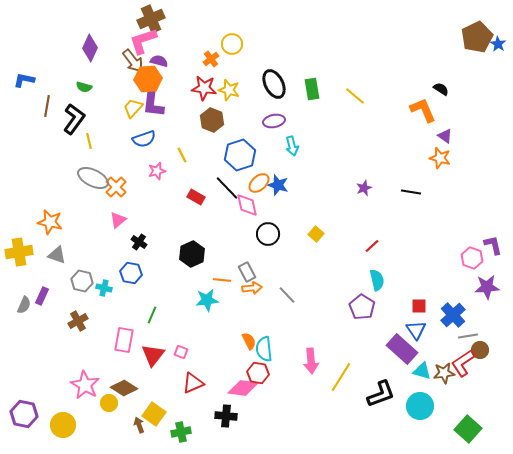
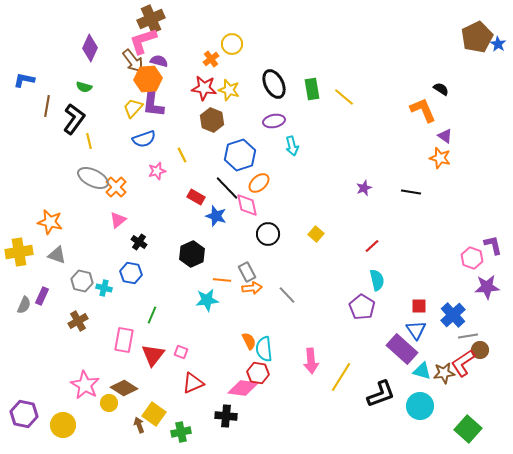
yellow line at (355, 96): moved 11 px left, 1 px down
blue star at (278, 185): moved 62 px left, 31 px down
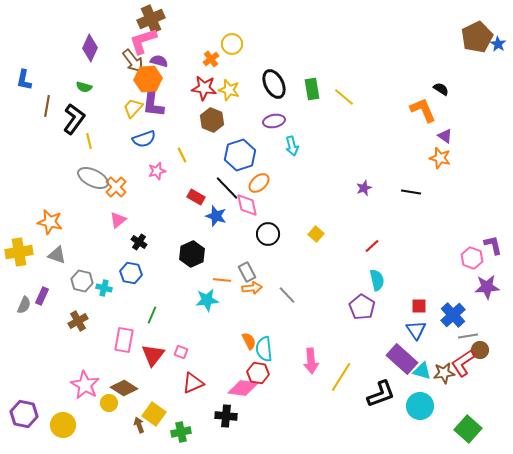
blue L-shape at (24, 80): rotated 90 degrees counterclockwise
purple rectangle at (402, 349): moved 10 px down
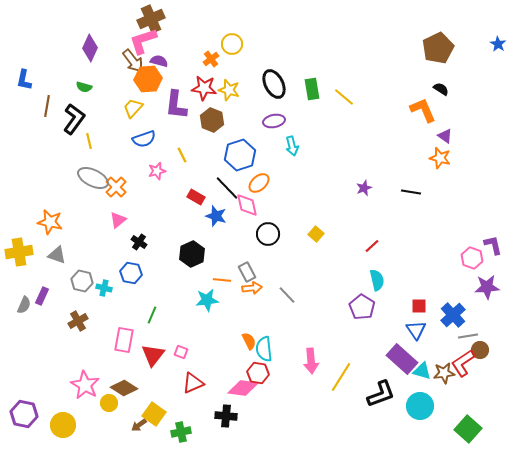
brown pentagon at (477, 37): moved 39 px left, 11 px down
purple L-shape at (153, 103): moved 23 px right, 2 px down
brown arrow at (139, 425): rotated 105 degrees counterclockwise
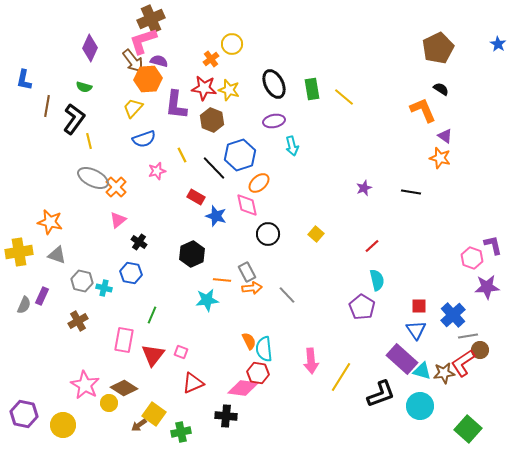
black line at (227, 188): moved 13 px left, 20 px up
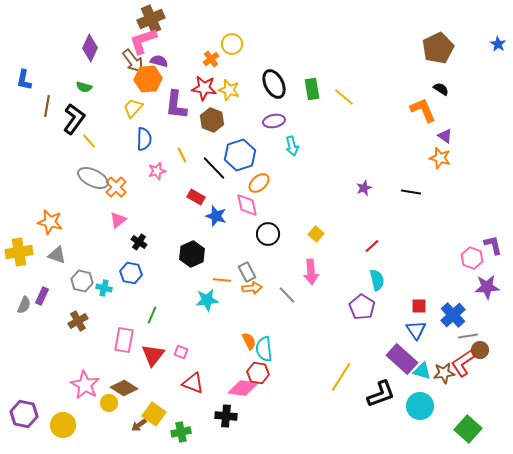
blue semicircle at (144, 139): rotated 70 degrees counterclockwise
yellow line at (89, 141): rotated 28 degrees counterclockwise
pink arrow at (311, 361): moved 89 px up
red triangle at (193, 383): rotated 45 degrees clockwise
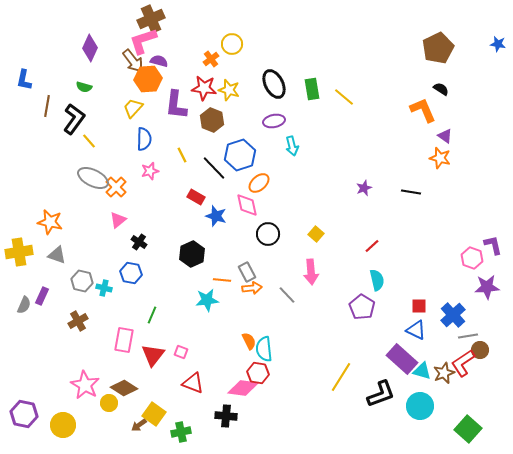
blue star at (498, 44): rotated 21 degrees counterclockwise
pink star at (157, 171): moved 7 px left
blue triangle at (416, 330): rotated 30 degrees counterclockwise
brown star at (444, 373): rotated 15 degrees counterclockwise
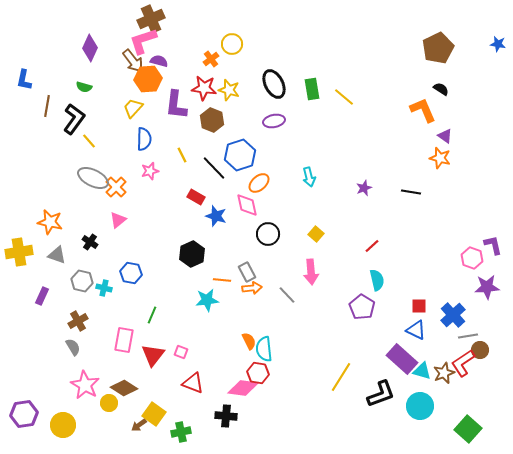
cyan arrow at (292, 146): moved 17 px right, 31 px down
black cross at (139, 242): moved 49 px left
gray semicircle at (24, 305): moved 49 px right, 42 px down; rotated 54 degrees counterclockwise
purple hexagon at (24, 414): rotated 20 degrees counterclockwise
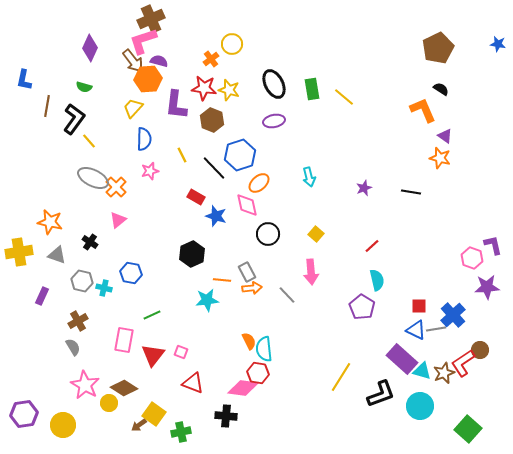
green line at (152, 315): rotated 42 degrees clockwise
gray line at (468, 336): moved 32 px left, 7 px up
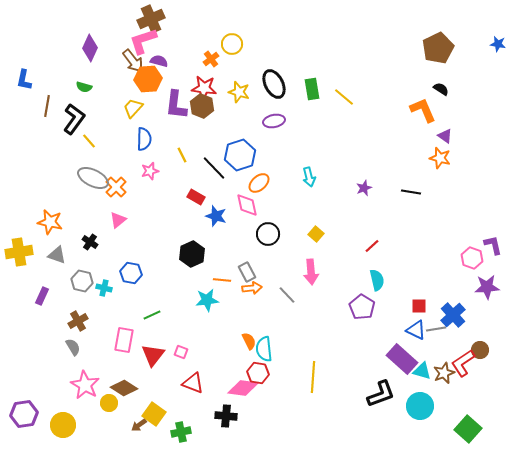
yellow star at (229, 90): moved 10 px right, 2 px down
brown hexagon at (212, 120): moved 10 px left, 14 px up
yellow line at (341, 377): moved 28 px left; rotated 28 degrees counterclockwise
